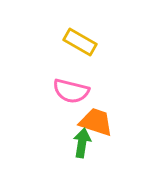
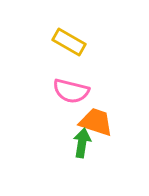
yellow rectangle: moved 11 px left
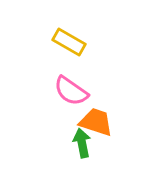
pink semicircle: rotated 21 degrees clockwise
green arrow: rotated 20 degrees counterclockwise
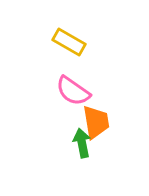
pink semicircle: moved 2 px right
orange trapezoid: rotated 63 degrees clockwise
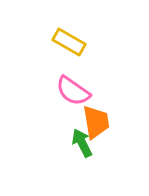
green arrow: rotated 16 degrees counterclockwise
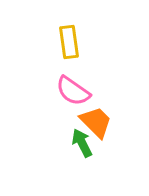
yellow rectangle: rotated 52 degrees clockwise
orange trapezoid: rotated 36 degrees counterclockwise
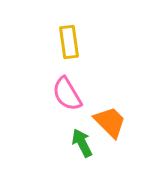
pink semicircle: moved 6 px left, 3 px down; rotated 24 degrees clockwise
orange trapezoid: moved 14 px right
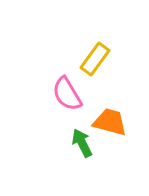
yellow rectangle: moved 26 px right, 17 px down; rotated 44 degrees clockwise
orange trapezoid: rotated 30 degrees counterclockwise
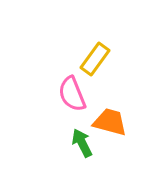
pink semicircle: moved 5 px right; rotated 9 degrees clockwise
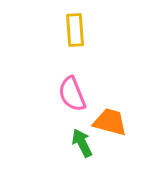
yellow rectangle: moved 20 px left, 29 px up; rotated 40 degrees counterclockwise
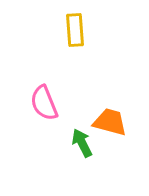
pink semicircle: moved 28 px left, 9 px down
